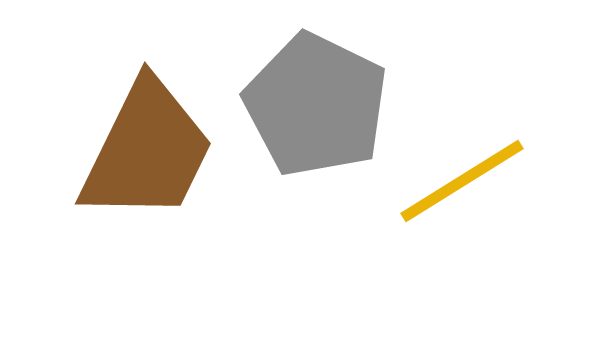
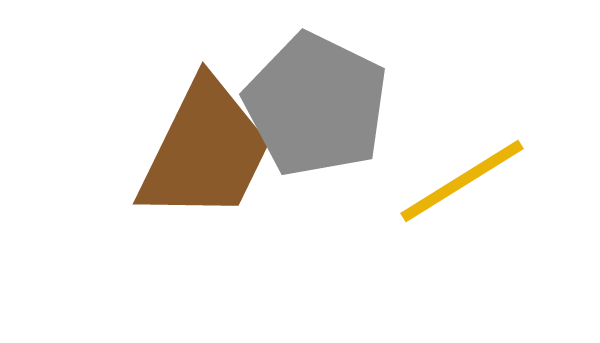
brown trapezoid: moved 58 px right
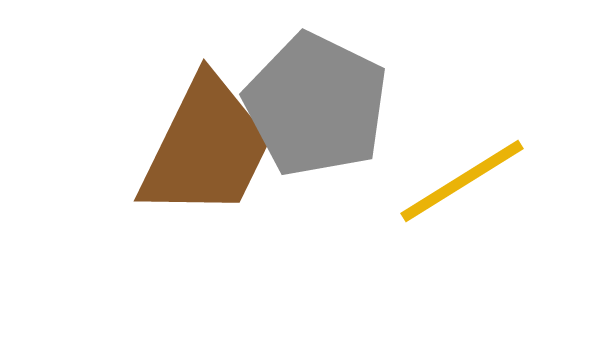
brown trapezoid: moved 1 px right, 3 px up
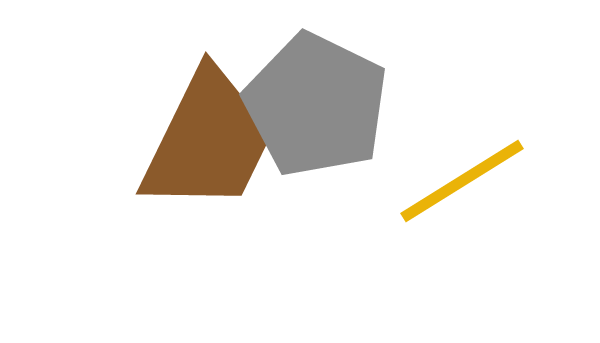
brown trapezoid: moved 2 px right, 7 px up
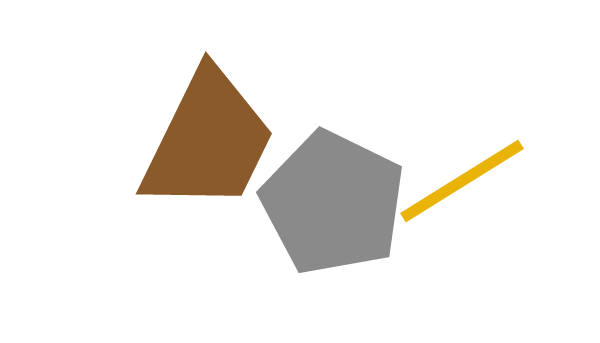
gray pentagon: moved 17 px right, 98 px down
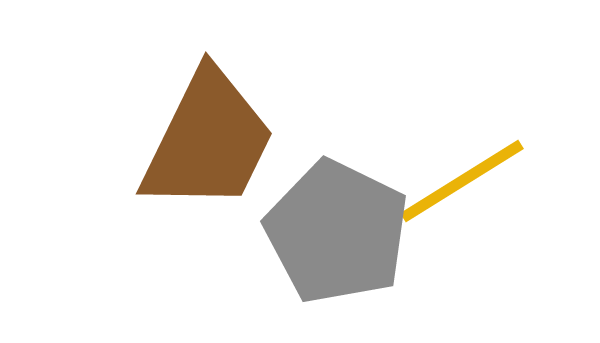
gray pentagon: moved 4 px right, 29 px down
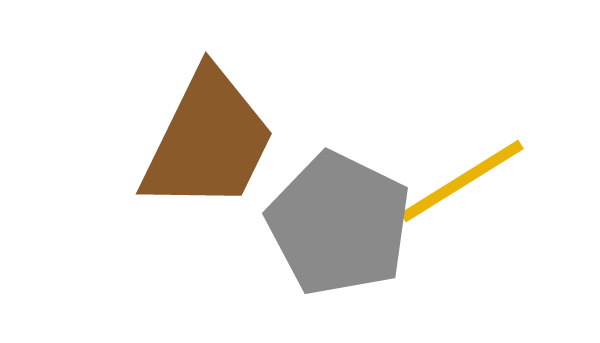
gray pentagon: moved 2 px right, 8 px up
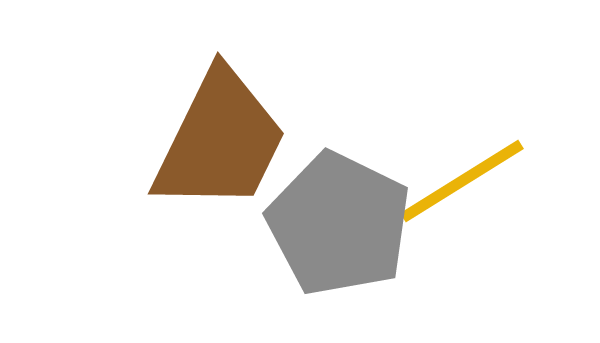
brown trapezoid: moved 12 px right
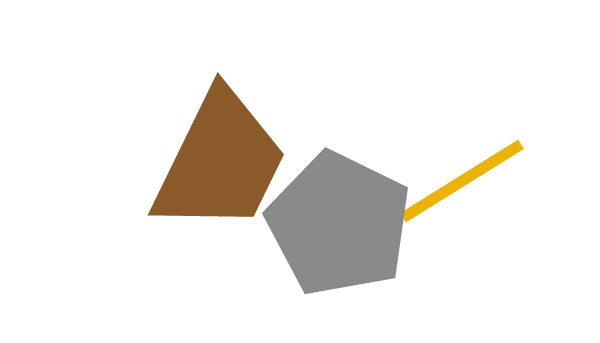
brown trapezoid: moved 21 px down
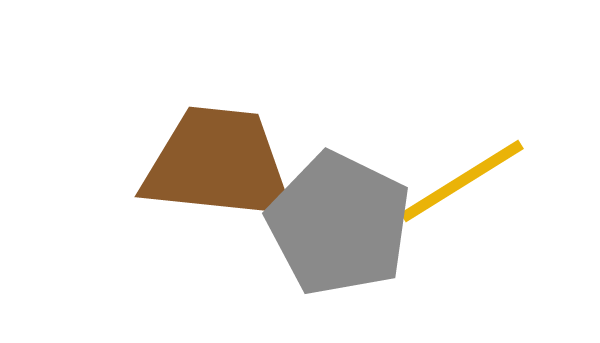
brown trapezoid: moved 2 px left, 2 px down; rotated 110 degrees counterclockwise
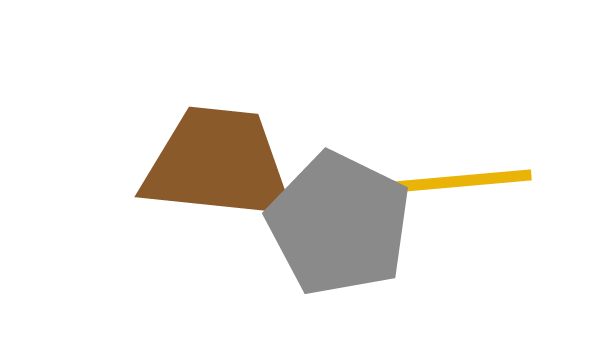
yellow line: rotated 27 degrees clockwise
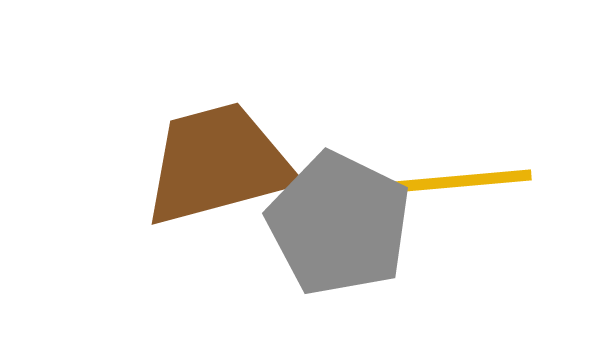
brown trapezoid: rotated 21 degrees counterclockwise
